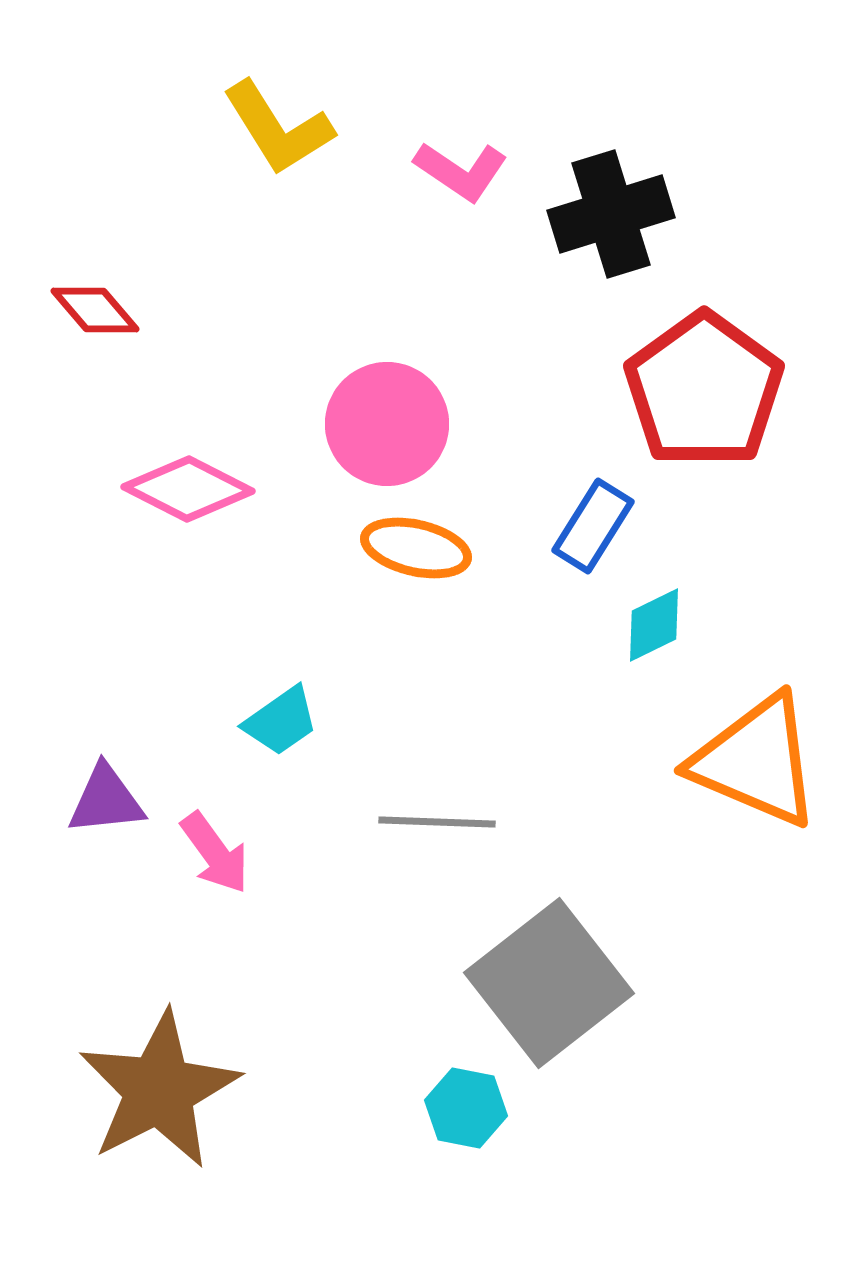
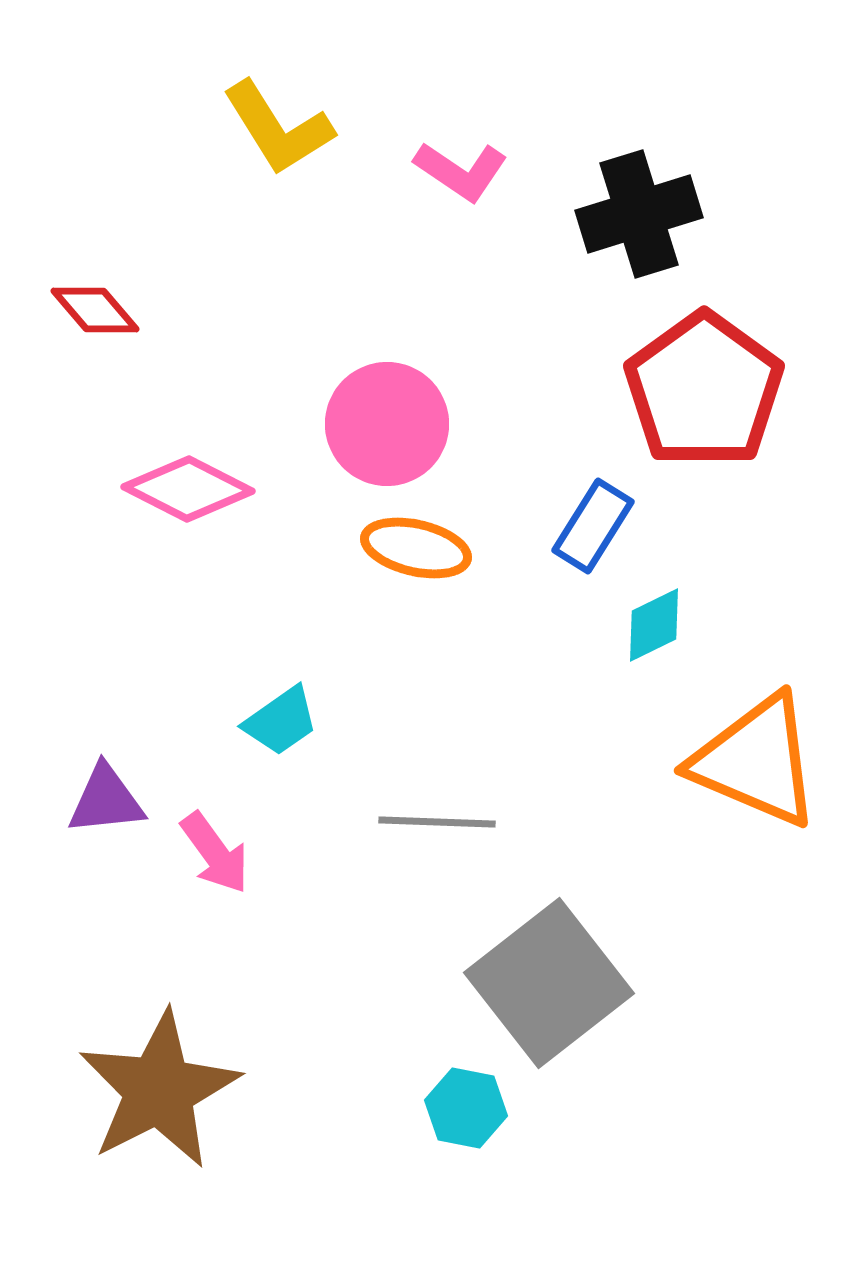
black cross: moved 28 px right
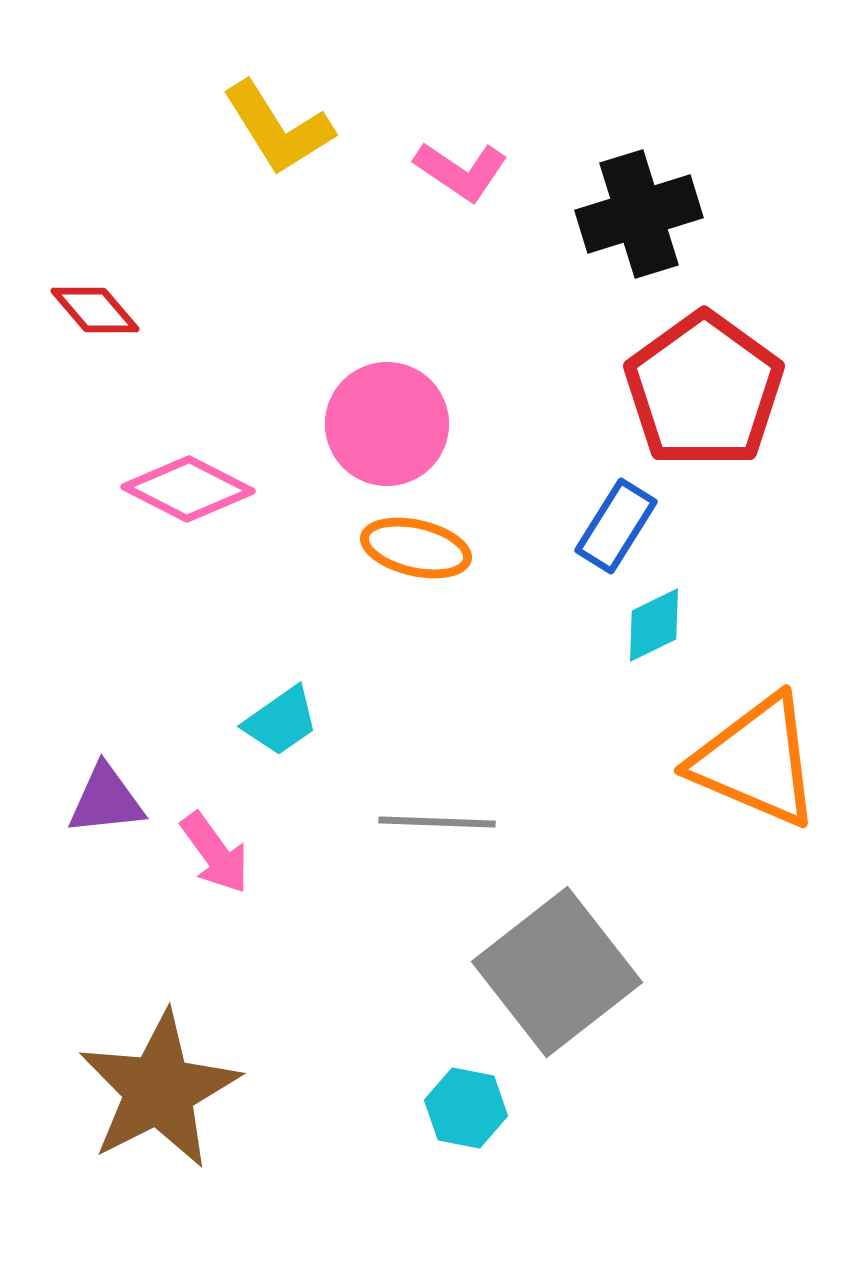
blue rectangle: moved 23 px right
gray square: moved 8 px right, 11 px up
